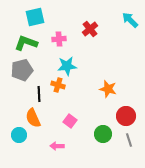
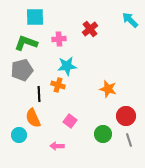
cyan square: rotated 12 degrees clockwise
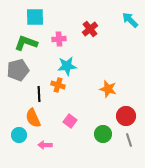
gray pentagon: moved 4 px left
pink arrow: moved 12 px left, 1 px up
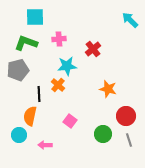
red cross: moved 3 px right, 20 px down
orange cross: rotated 24 degrees clockwise
orange semicircle: moved 3 px left, 2 px up; rotated 36 degrees clockwise
